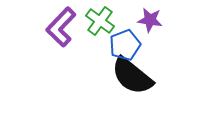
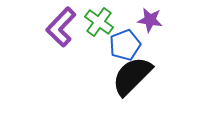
green cross: moved 1 px left, 1 px down
black semicircle: rotated 96 degrees clockwise
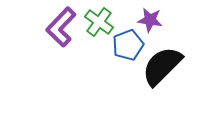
blue pentagon: moved 3 px right
black semicircle: moved 30 px right, 10 px up
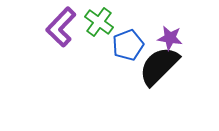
purple star: moved 20 px right, 18 px down
black semicircle: moved 3 px left
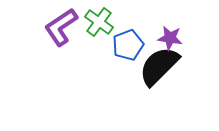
purple L-shape: rotated 12 degrees clockwise
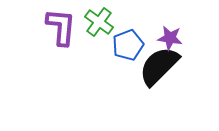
purple L-shape: rotated 129 degrees clockwise
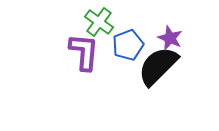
purple L-shape: moved 23 px right, 25 px down
purple star: rotated 15 degrees clockwise
black semicircle: moved 1 px left
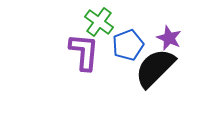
purple star: moved 1 px left
black semicircle: moved 3 px left, 2 px down
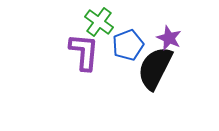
black semicircle: rotated 18 degrees counterclockwise
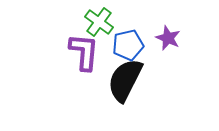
purple star: moved 1 px left
blue pentagon: rotated 8 degrees clockwise
black semicircle: moved 30 px left, 12 px down
